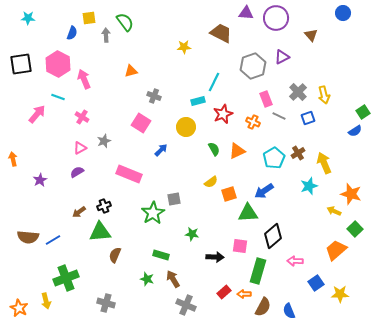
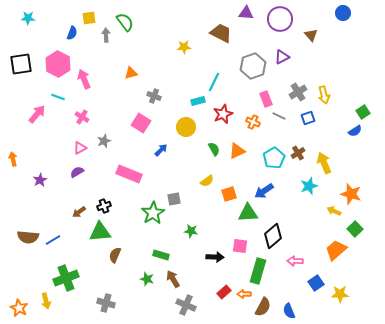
purple circle at (276, 18): moved 4 px right, 1 px down
orange triangle at (131, 71): moved 2 px down
gray cross at (298, 92): rotated 12 degrees clockwise
yellow semicircle at (211, 182): moved 4 px left, 1 px up
green star at (192, 234): moved 1 px left, 3 px up
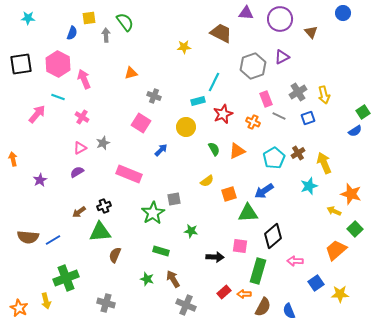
brown triangle at (311, 35): moved 3 px up
gray star at (104, 141): moved 1 px left, 2 px down
green rectangle at (161, 255): moved 4 px up
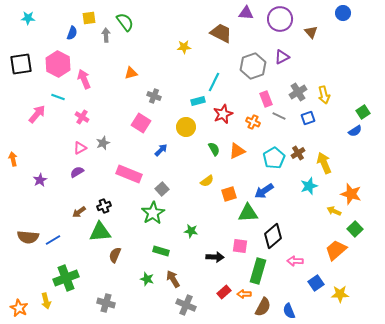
gray square at (174, 199): moved 12 px left, 10 px up; rotated 32 degrees counterclockwise
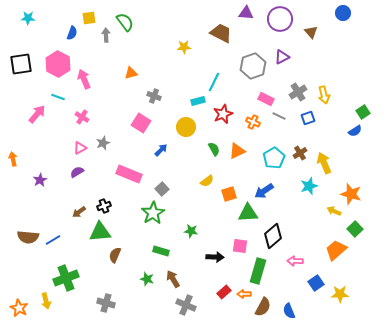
pink rectangle at (266, 99): rotated 42 degrees counterclockwise
brown cross at (298, 153): moved 2 px right
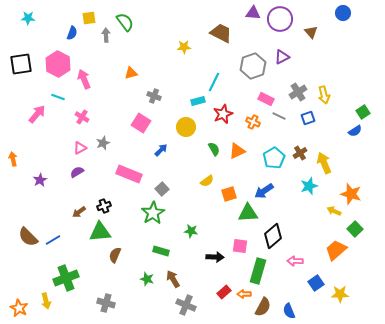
purple triangle at (246, 13): moved 7 px right
brown semicircle at (28, 237): rotated 40 degrees clockwise
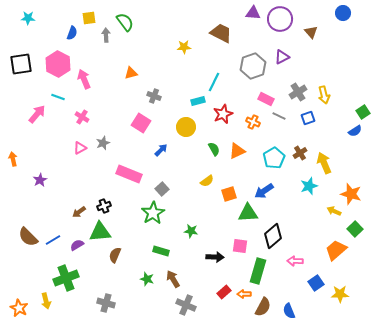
purple semicircle at (77, 172): moved 73 px down
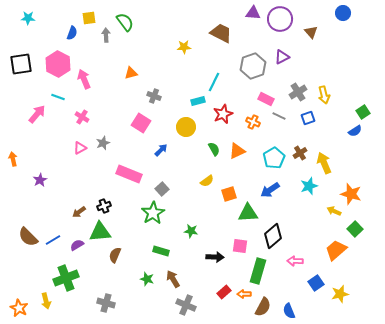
blue arrow at (264, 191): moved 6 px right, 1 px up
yellow star at (340, 294): rotated 12 degrees counterclockwise
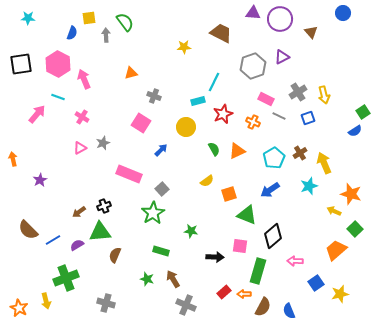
green triangle at (248, 213): moved 1 px left, 2 px down; rotated 25 degrees clockwise
brown semicircle at (28, 237): moved 7 px up
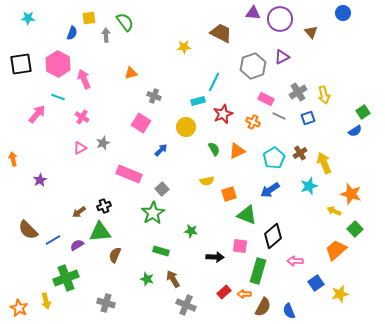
yellow semicircle at (207, 181): rotated 24 degrees clockwise
